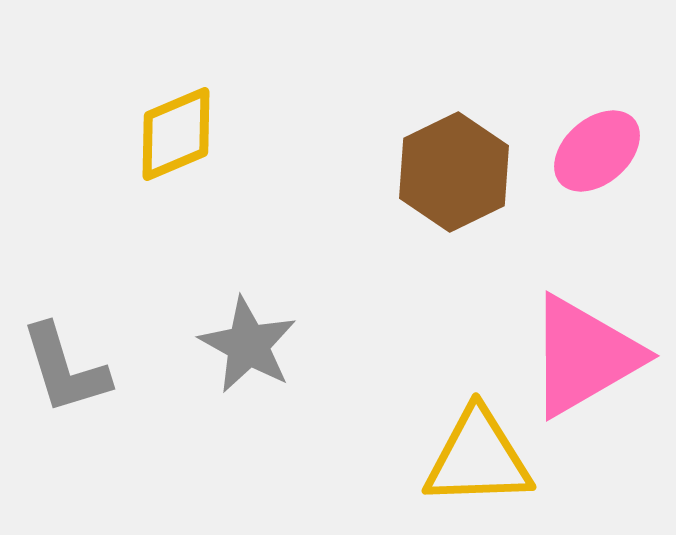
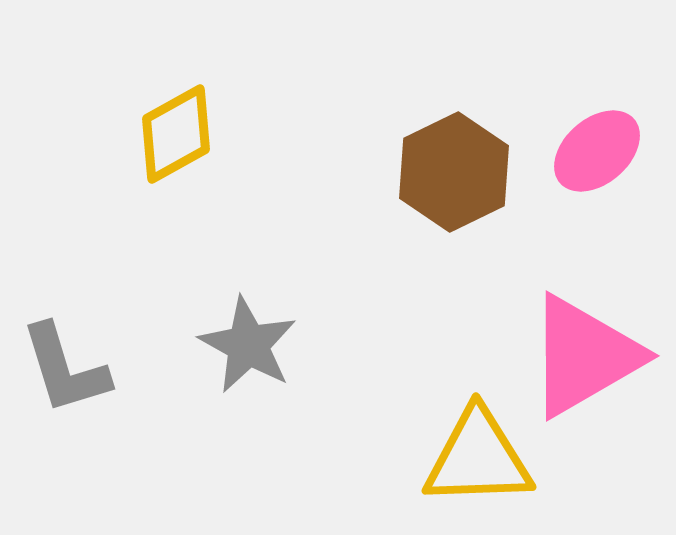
yellow diamond: rotated 6 degrees counterclockwise
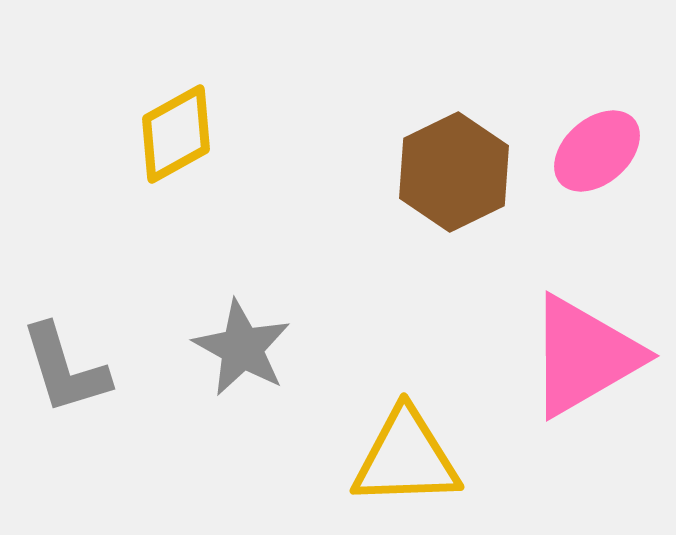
gray star: moved 6 px left, 3 px down
yellow triangle: moved 72 px left
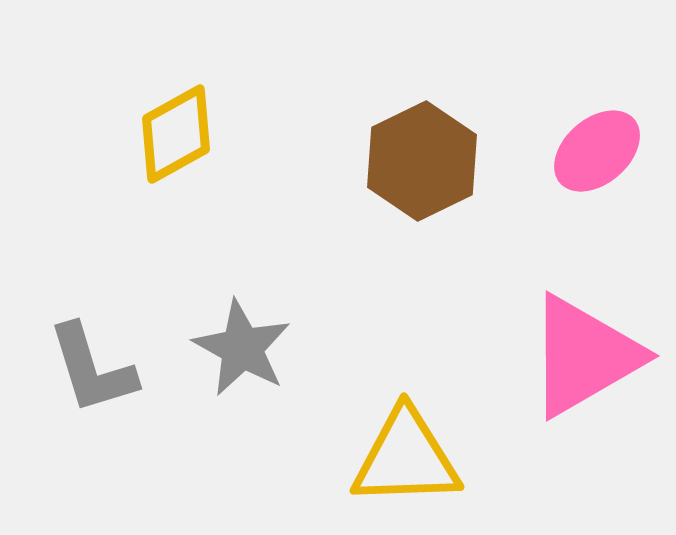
brown hexagon: moved 32 px left, 11 px up
gray L-shape: moved 27 px right
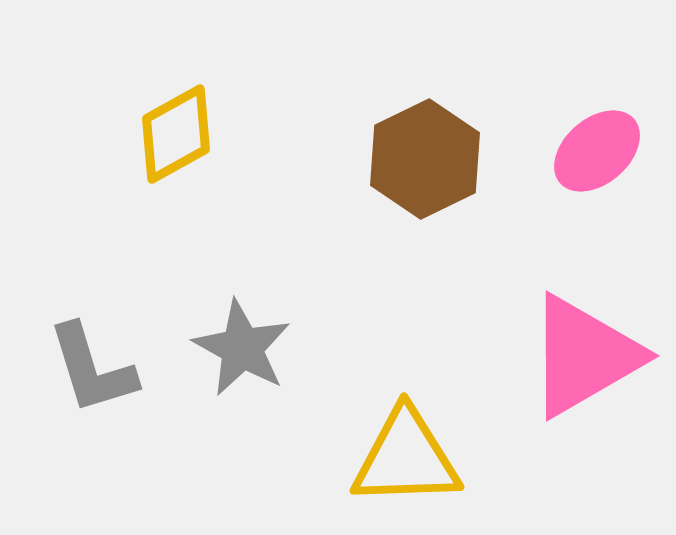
brown hexagon: moved 3 px right, 2 px up
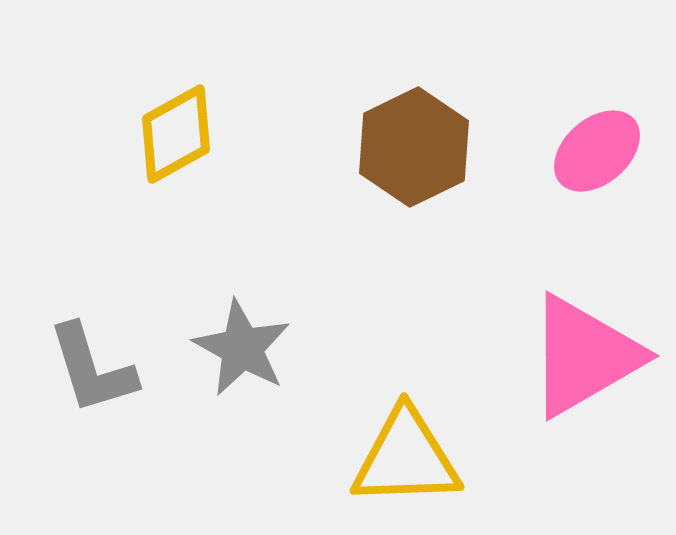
brown hexagon: moved 11 px left, 12 px up
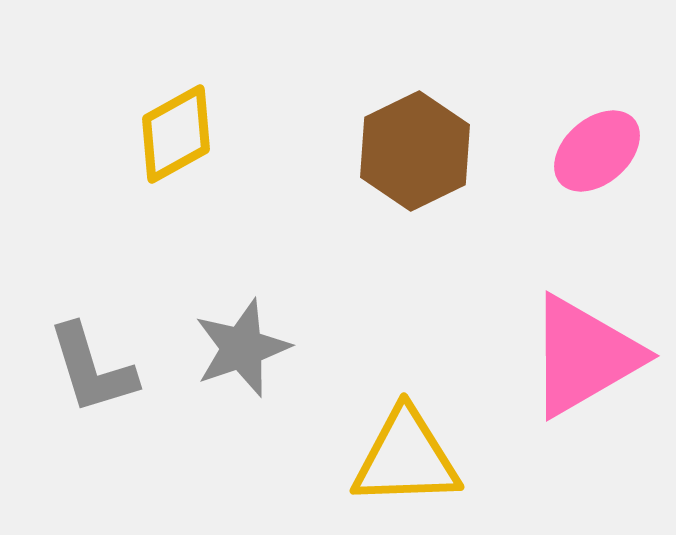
brown hexagon: moved 1 px right, 4 px down
gray star: rotated 24 degrees clockwise
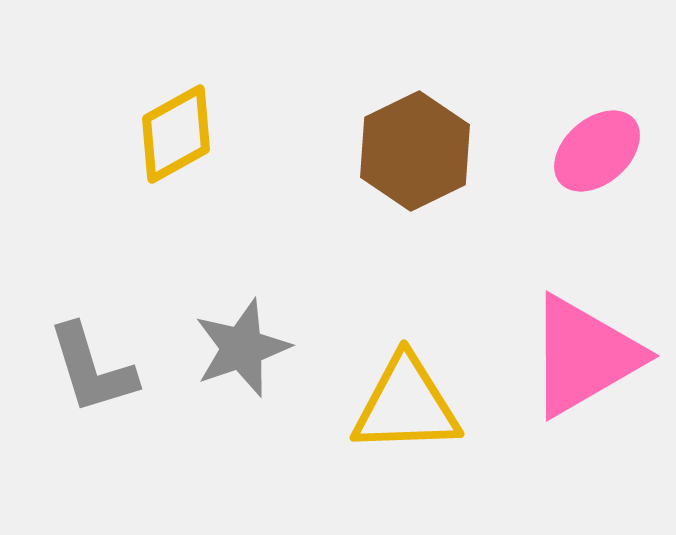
yellow triangle: moved 53 px up
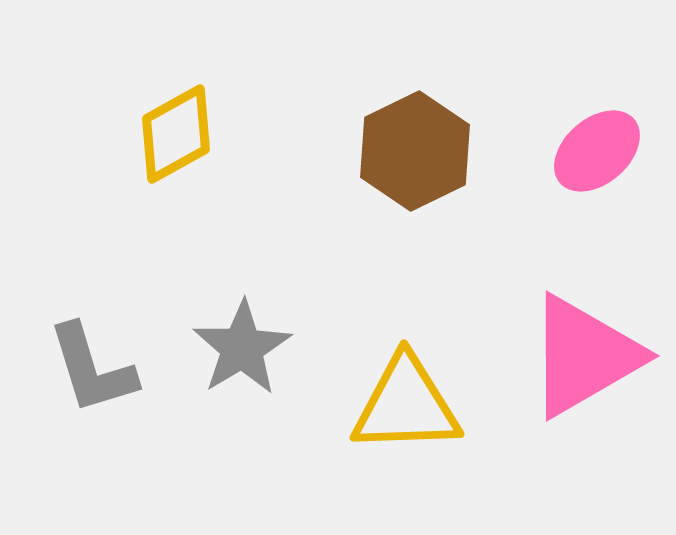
gray star: rotated 12 degrees counterclockwise
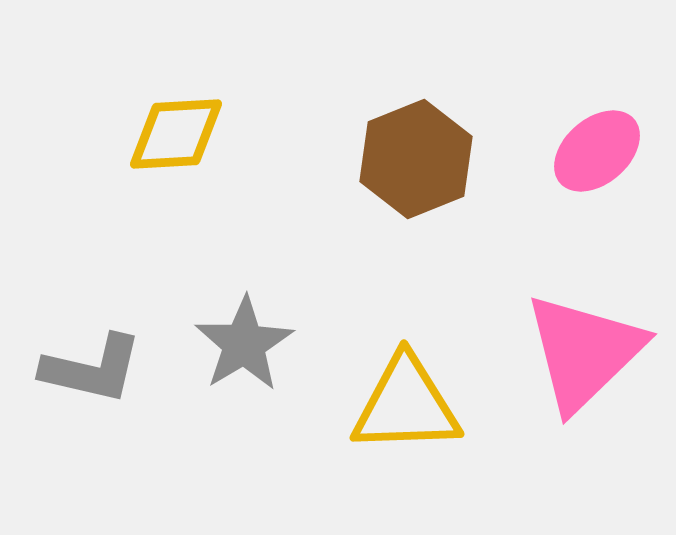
yellow diamond: rotated 26 degrees clockwise
brown hexagon: moved 1 px right, 8 px down; rotated 4 degrees clockwise
gray star: moved 2 px right, 4 px up
pink triangle: moved 4 px up; rotated 14 degrees counterclockwise
gray L-shape: rotated 60 degrees counterclockwise
